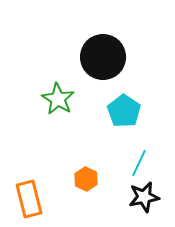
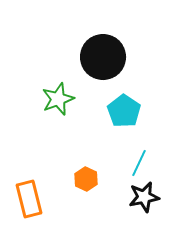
green star: rotated 20 degrees clockwise
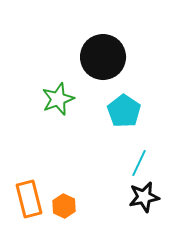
orange hexagon: moved 22 px left, 27 px down
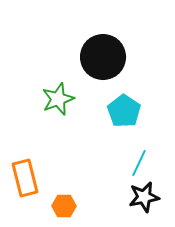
orange rectangle: moved 4 px left, 21 px up
orange hexagon: rotated 25 degrees counterclockwise
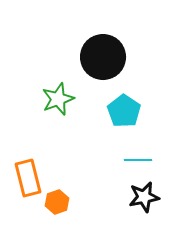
cyan line: moved 1 px left, 3 px up; rotated 64 degrees clockwise
orange rectangle: moved 3 px right
orange hexagon: moved 7 px left, 4 px up; rotated 20 degrees counterclockwise
